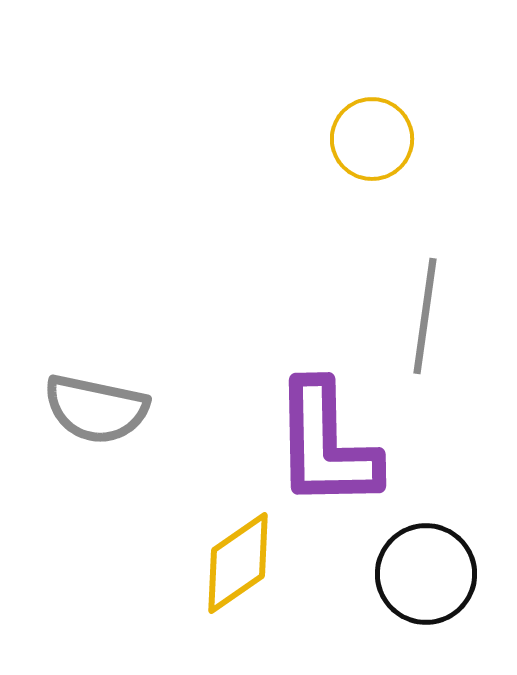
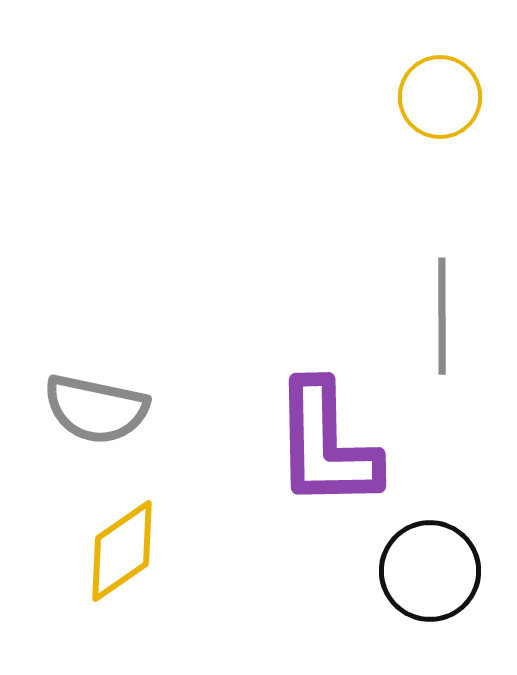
yellow circle: moved 68 px right, 42 px up
gray line: moved 17 px right; rotated 8 degrees counterclockwise
yellow diamond: moved 116 px left, 12 px up
black circle: moved 4 px right, 3 px up
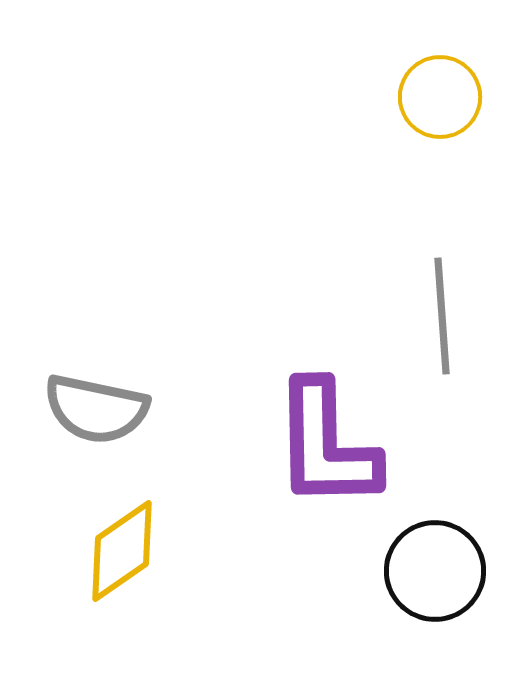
gray line: rotated 4 degrees counterclockwise
black circle: moved 5 px right
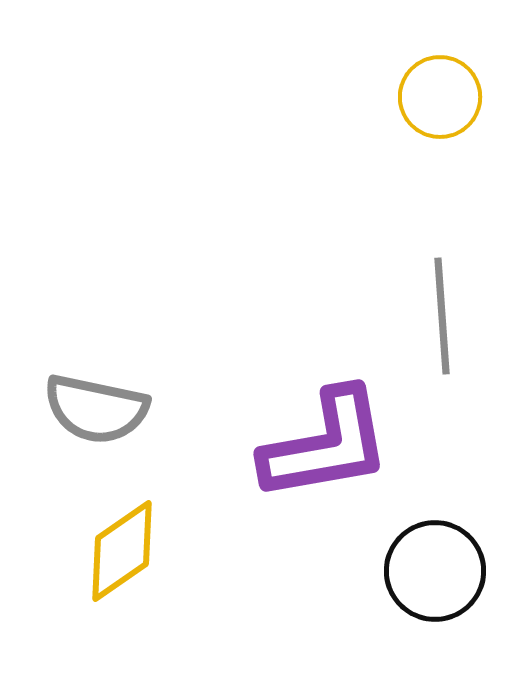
purple L-shape: rotated 99 degrees counterclockwise
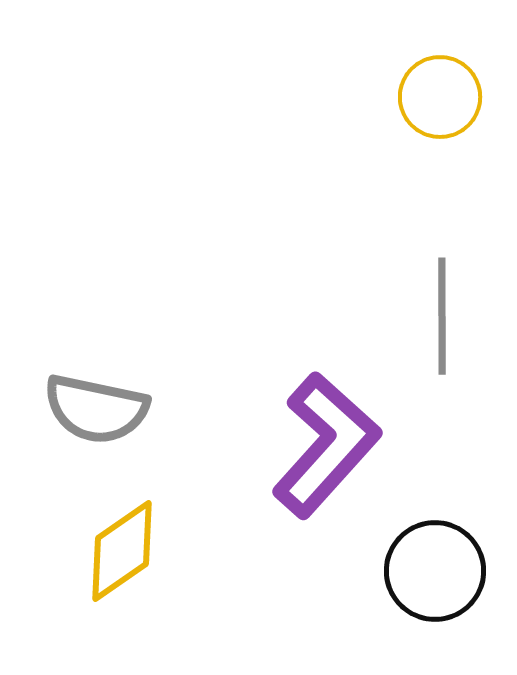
gray line: rotated 4 degrees clockwise
purple L-shape: rotated 38 degrees counterclockwise
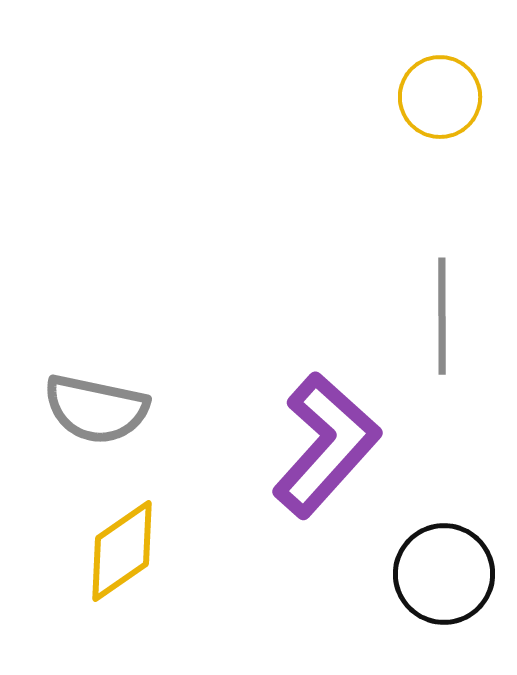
black circle: moved 9 px right, 3 px down
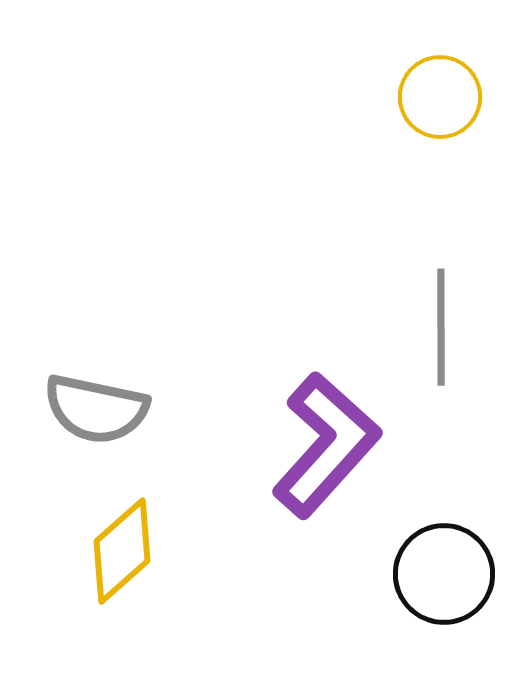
gray line: moved 1 px left, 11 px down
yellow diamond: rotated 7 degrees counterclockwise
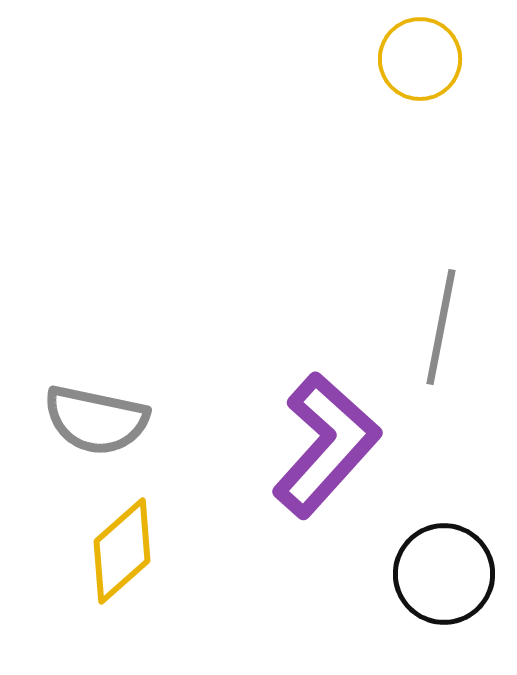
yellow circle: moved 20 px left, 38 px up
gray line: rotated 11 degrees clockwise
gray semicircle: moved 11 px down
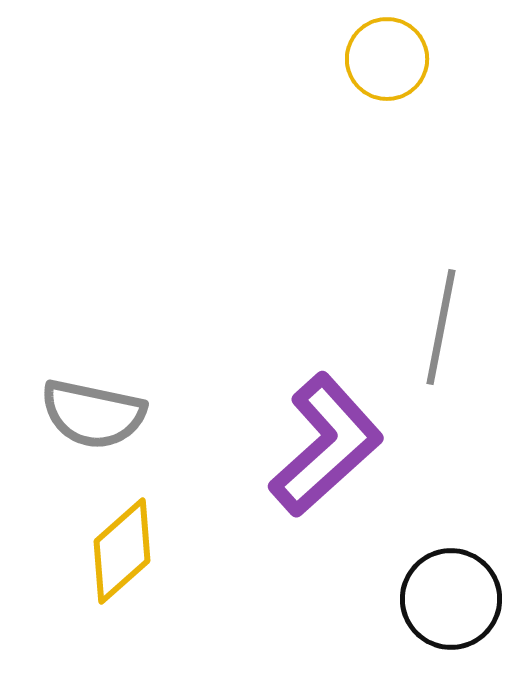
yellow circle: moved 33 px left
gray semicircle: moved 3 px left, 6 px up
purple L-shape: rotated 6 degrees clockwise
black circle: moved 7 px right, 25 px down
